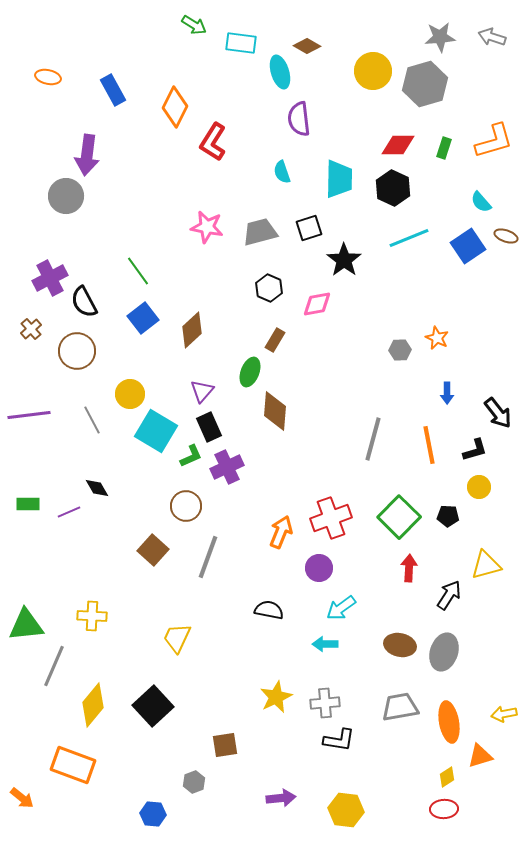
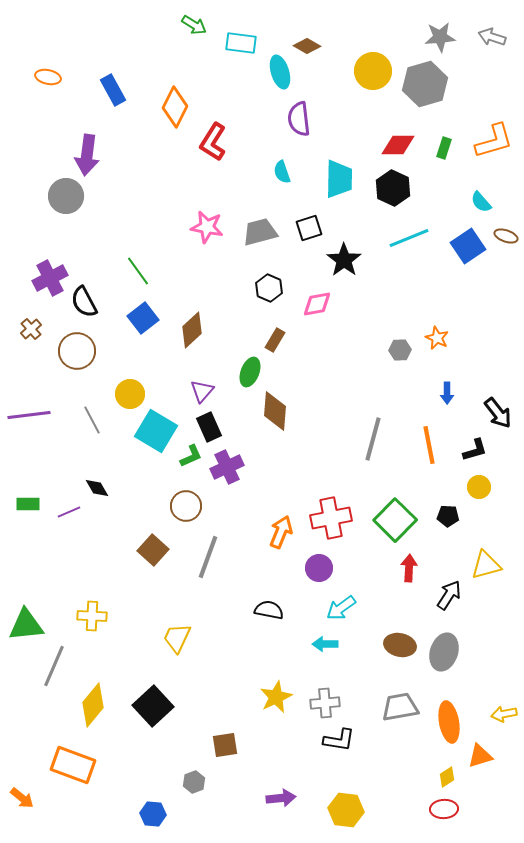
green square at (399, 517): moved 4 px left, 3 px down
red cross at (331, 518): rotated 9 degrees clockwise
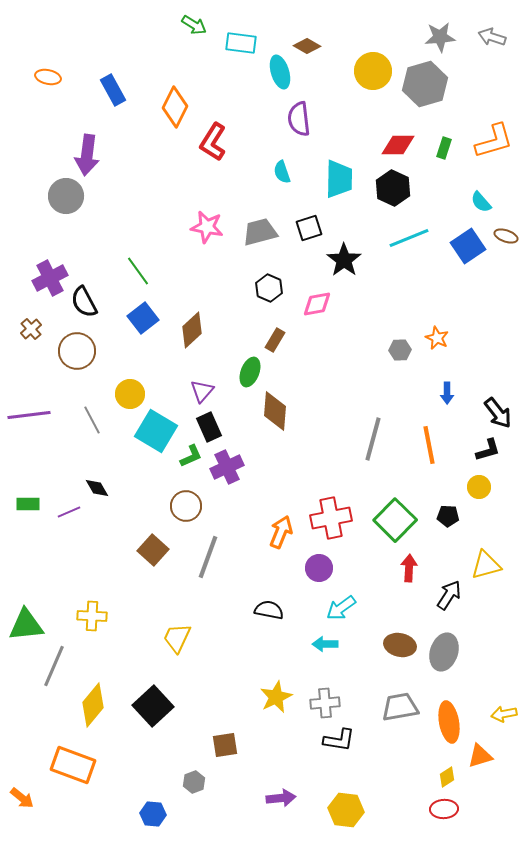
black L-shape at (475, 450): moved 13 px right
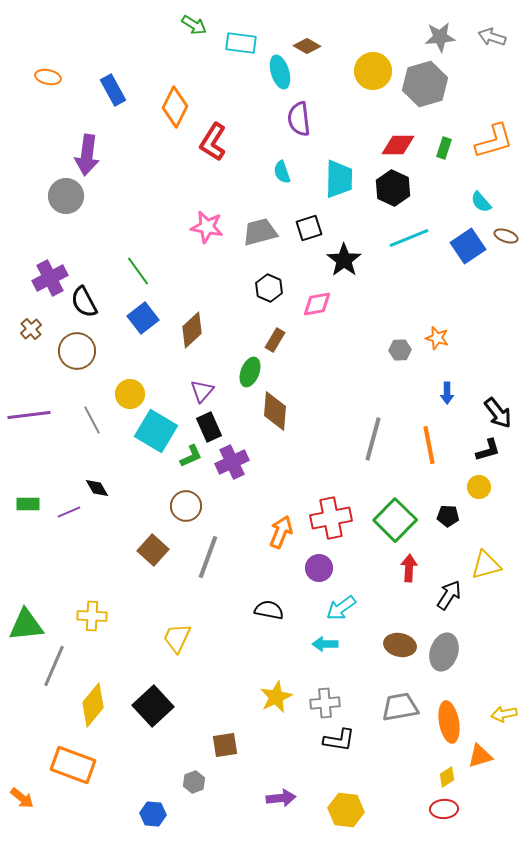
orange star at (437, 338): rotated 10 degrees counterclockwise
purple cross at (227, 467): moved 5 px right, 5 px up
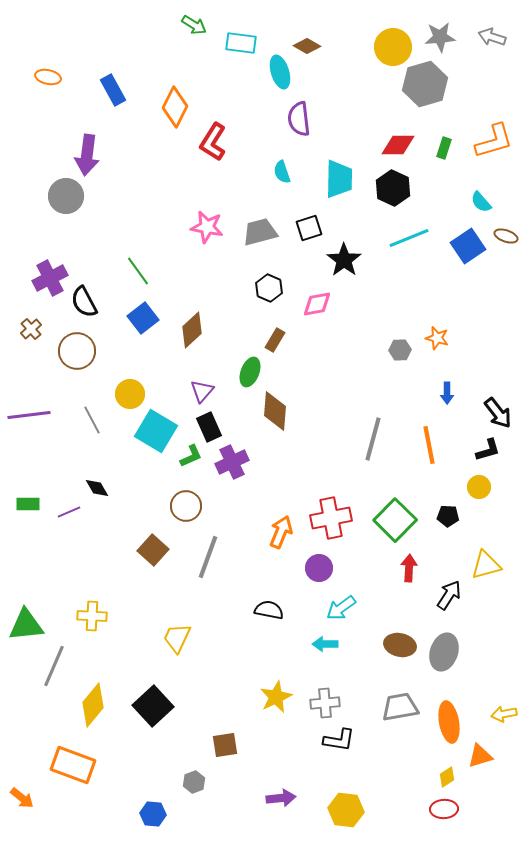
yellow circle at (373, 71): moved 20 px right, 24 px up
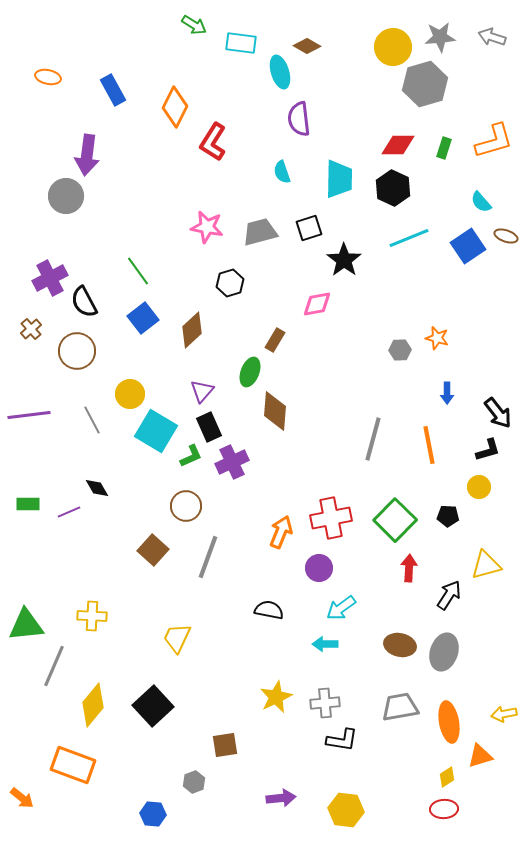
black hexagon at (269, 288): moved 39 px left, 5 px up; rotated 20 degrees clockwise
black L-shape at (339, 740): moved 3 px right
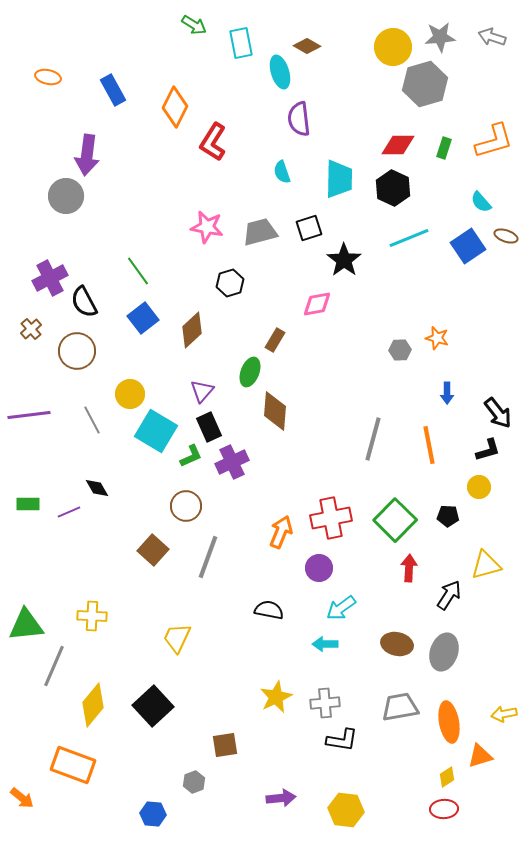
cyan rectangle at (241, 43): rotated 72 degrees clockwise
brown ellipse at (400, 645): moved 3 px left, 1 px up
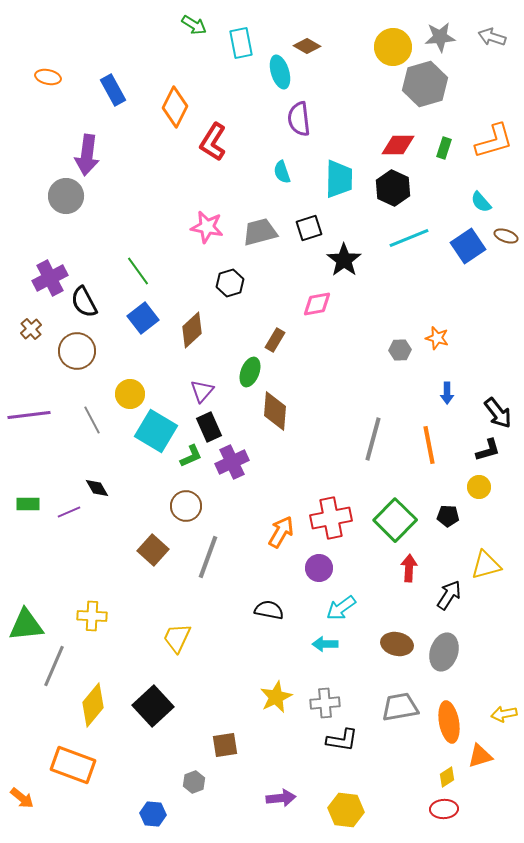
orange arrow at (281, 532): rotated 8 degrees clockwise
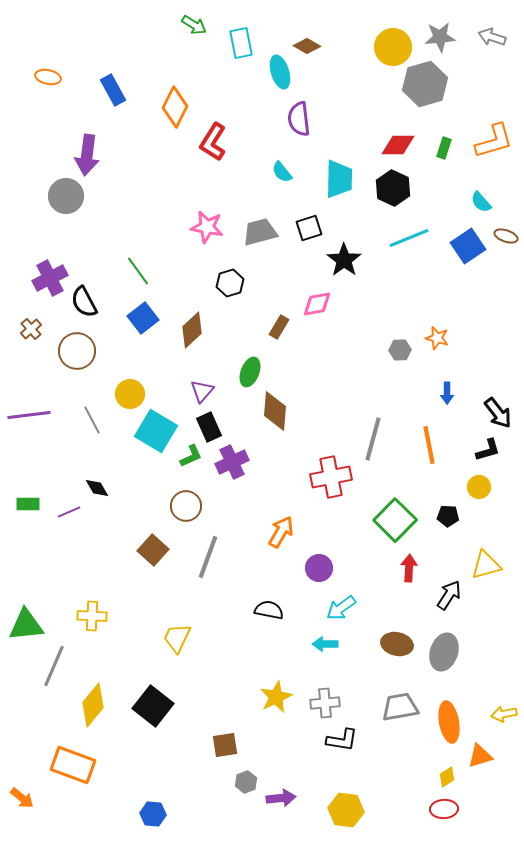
cyan semicircle at (282, 172): rotated 20 degrees counterclockwise
brown rectangle at (275, 340): moved 4 px right, 13 px up
red cross at (331, 518): moved 41 px up
black square at (153, 706): rotated 9 degrees counterclockwise
gray hexagon at (194, 782): moved 52 px right
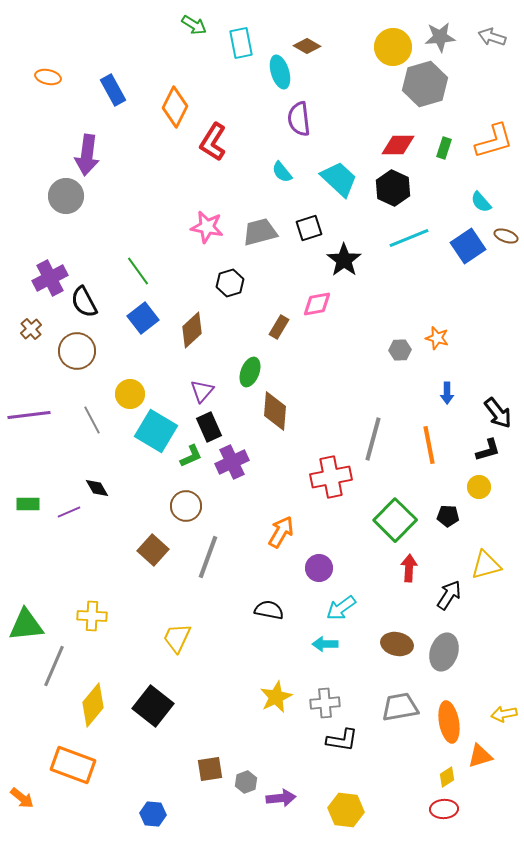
cyan trapezoid at (339, 179): rotated 48 degrees counterclockwise
brown square at (225, 745): moved 15 px left, 24 px down
